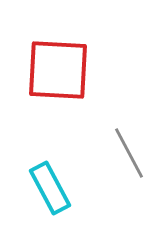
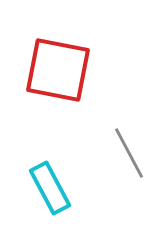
red square: rotated 8 degrees clockwise
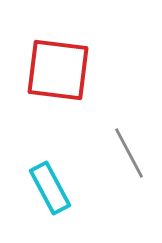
red square: rotated 4 degrees counterclockwise
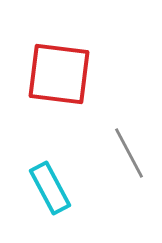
red square: moved 1 px right, 4 px down
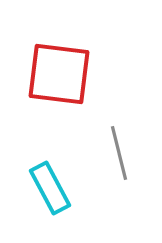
gray line: moved 10 px left; rotated 14 degrees clockwise
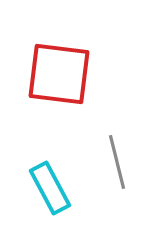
gray line: moved 2 px left, 9 px down
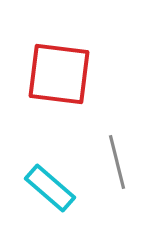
cyan rectangle: rotated 21 degrees counterclockwise
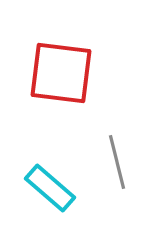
red square: moved 2 px right, 1 px up
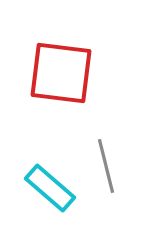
gray line: moved 11 px left, 4 px down
